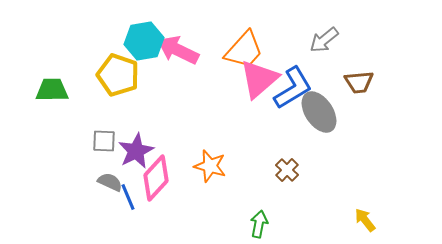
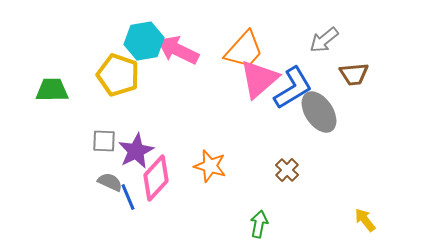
brown trapezoid: moved 5 px left, 8 px up
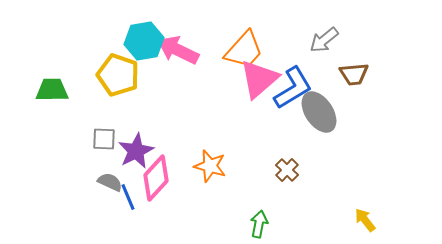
gray square: moved 2 px up
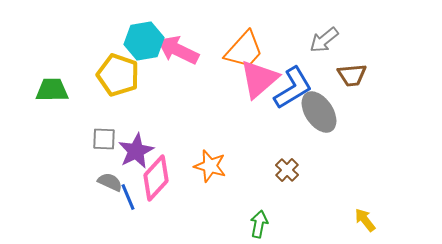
brown trapezoid: moved 2 px left, 1 px down
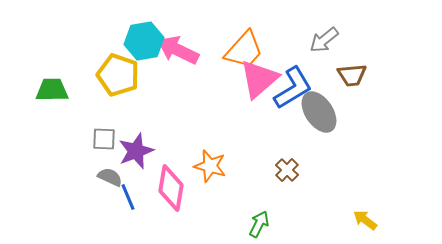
purple star: rotated 6 degrees clockwise
pink diamond: moved 15 px right, 10 px down; rotated 33 degrees counterclockwise
gray semicircle: moved 5 px up
yellow arrow: rotated 15 degrees counterclockwise
green arrow: rotated 16 degrees clockwise
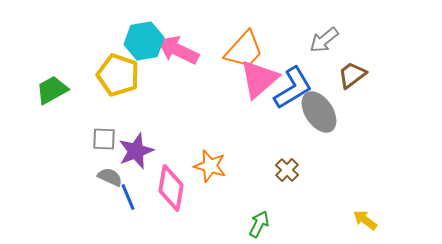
brown trapezoid: rotated 148 degrees clockwise
green trapezoid: rotated 28 degrees counterclockwise
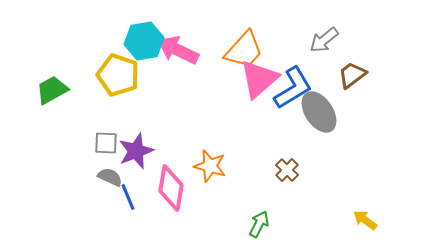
gray square: moved 2 px right, 4 px down
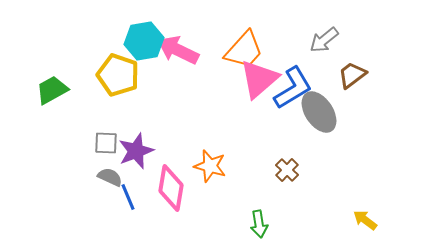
green arrow: rotated 144 degrees clockwise
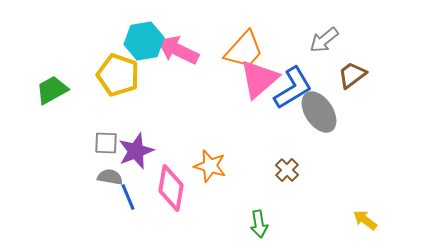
gray semicircle: rotated 15 degrees counterclockwise
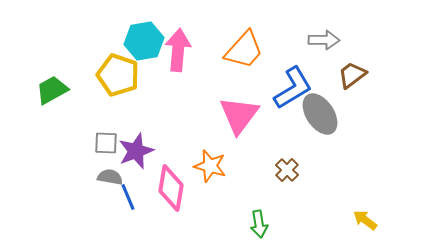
gray arrow: rotated 140 degrees counterclockwise
pink arrow: rotated 69 degrees clockwise
pink triangle: moved 20 px left, 36 px down; rotated 12 degrees counterclockwise
gray ellipse: moved 1 px right, 2 px down
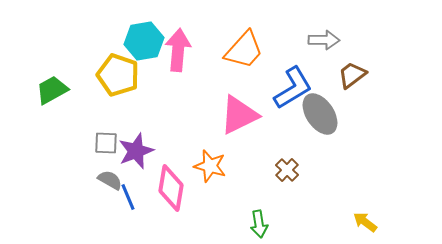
pink triangle: rotated 27 degrees clockwise
gray semicircle: moved 3 px down; rotated 20 degrees clockwise
yellow arrow: moved 2 px down
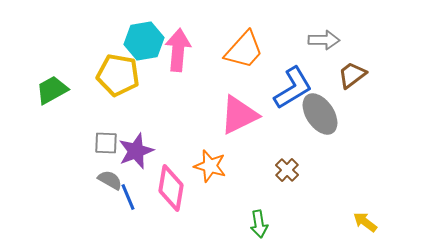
yellow pentagon: rotated 9 degrees counterclockwise
